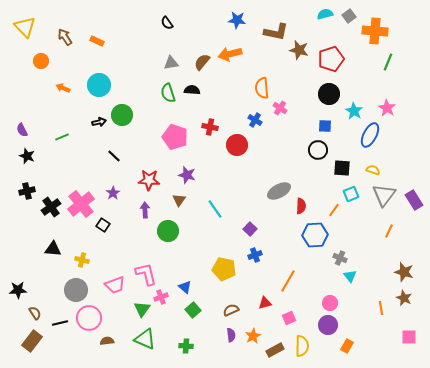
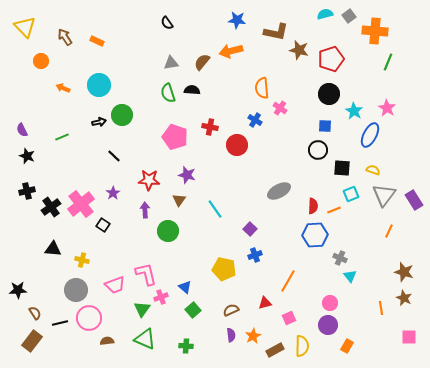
orange arrow at (230, 54): moved 1 px right, 3 px up
red semicircle at (301, 206): moved 12 px right
orange line at (334, 210): rotated 32 degrees clockwise
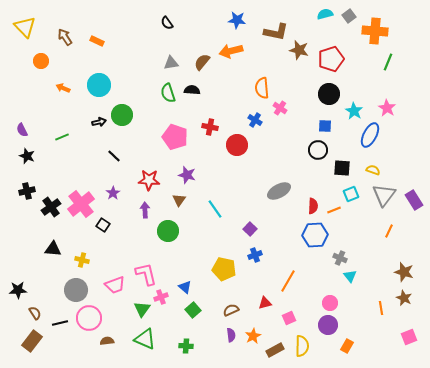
pink square at (409, 337): rotated 21 degrees counterclockwise
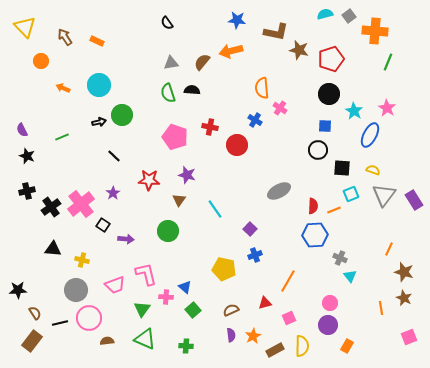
purple arrow at (145, 210): moved 19 px left, 29 px down; rotated 98 degrees clockwise
orange line at (389, 231): moved 18 px down
pink cross at (161, 297): moved 5 px right; rotated 24 degrees clockwise
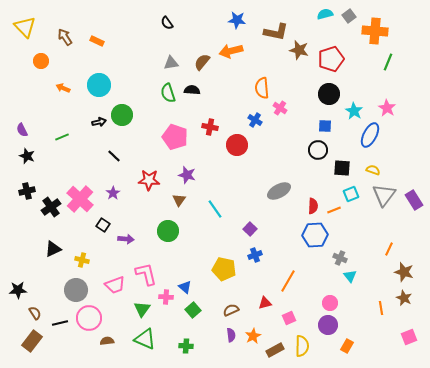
pink cross at (81, 204): moved 1 px left, 5 px up; rotated 8 degrees counterclockwise
black triangle at (53, 249): rotated 30 degrees counterclockwise
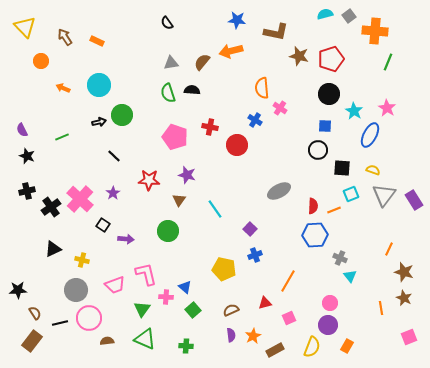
brown star at (299, 50): moved 6 px down
yellow semicircle at (302, 346): moved 10 px right, 1 px down; rotated 20 degrees clockwise
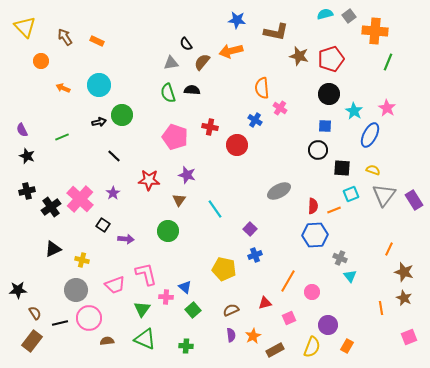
black semicircle at (167, 23): moved 19 px right, 21 px down
pink circle at (330, 303): moved 18 px left, 11 px up
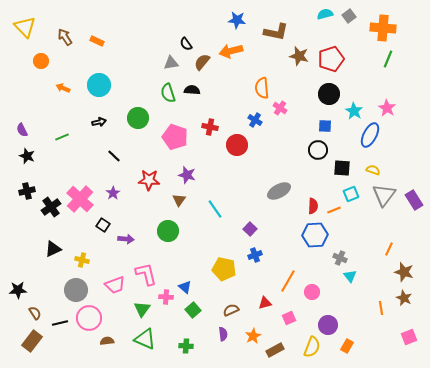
orange cross at (375, 31): moved 8 px right, 3 px up
green line at (388, 62): moved 3 px up
green circle at (122, 115): moved 16 px right, 3 px down
purple semicircle at (231, 335): moved 8 px left, 1 px up
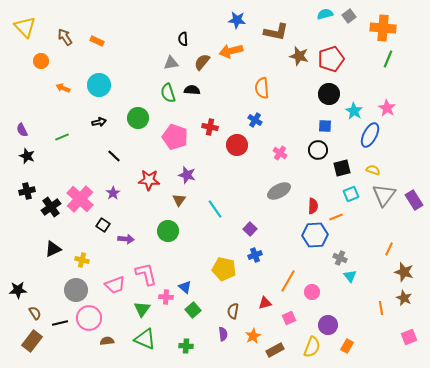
black semicircle at (186, 44): moved 3 px left, 5 px up; rotated 32 degrees clockwise
pink cross at (280, 108): moved 45 px down
black square at (342, 168): rotated 18 degrees counterclockwise
orange line at (334, 210): moved 2 px right, 7 px down
brown semicircle at (231, 310): moved 2 px right, 1 px down; rotated 56 degrees counterclockwise
